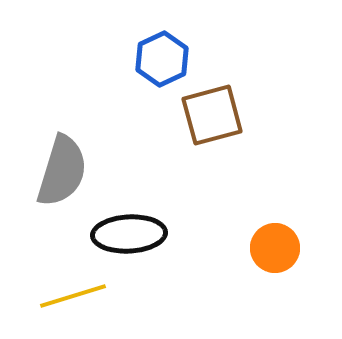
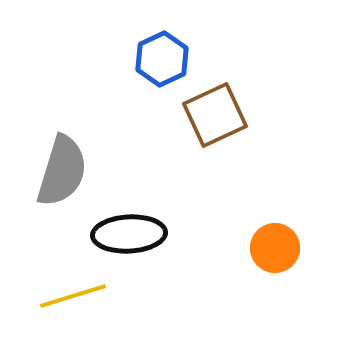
brown square: moved 3 px right; rotated 10 degrees counterclockwise
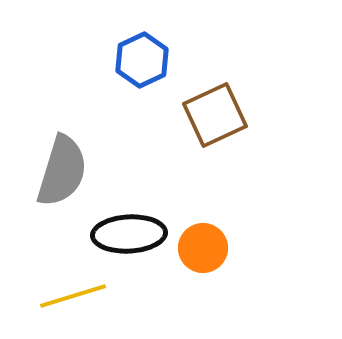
blue hexagon: moved 20 px left, 1 px down
orange circle: moved 72 px left
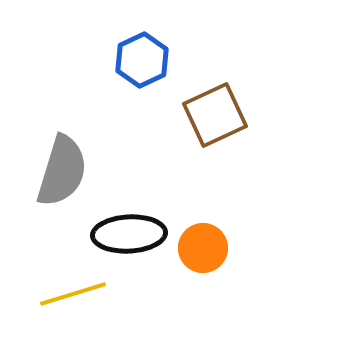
yellow line: moved 2 px up
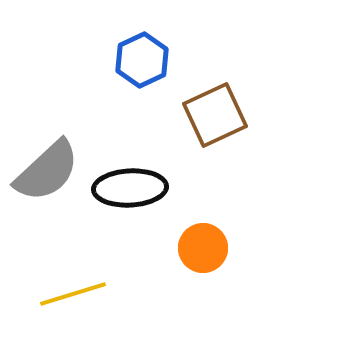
gray semicircle: moved 15 px left; rotated 30 degrees clockwise
black ellipse: moved 1 px right, 46 px up
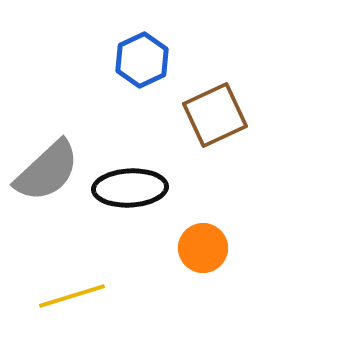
yellow line: moved 1 px left, 2 px down
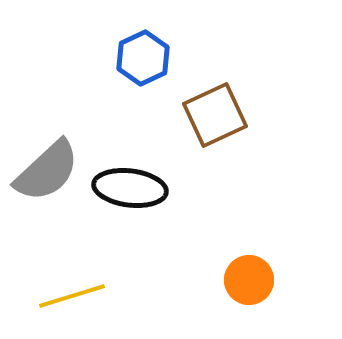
blue hexagon: moved 1 px right, 2 px up
black ellipse: rotated 10 degrees clockwise
orange circle: moved 46 px right, 32 px down
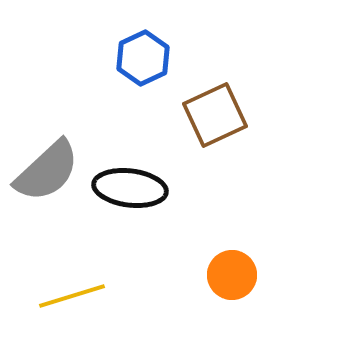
orange circle: moved 17 px left, 5 px up
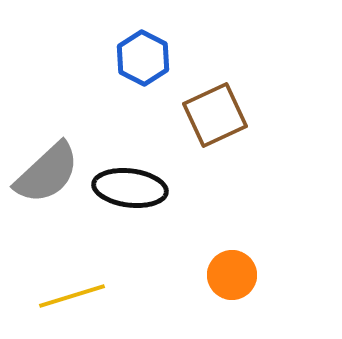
blue hexagon: rotated 8 degrees counterclockwise
gray semicircle: moved 2 px down
